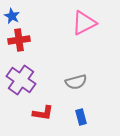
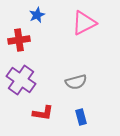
blue star: moved 25 px right, 1 px up; rotated 21 degrees clockwise
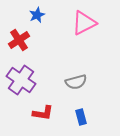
red cross: rotated 25 degrees counterclockwise
